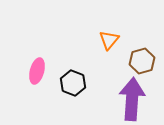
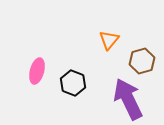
purple arrow: moved 4 px left; rotated 30 degrees counterclockwise
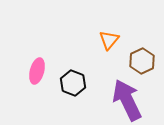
brown hexagon: rotated 10 degrees counterclockwise
purple arrow: moved 1 px left, 1 px down
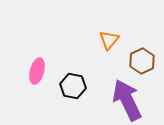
black hexagon: moved 3 px down; rotated 10 degrees counterclockwise
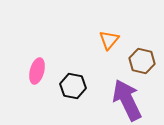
brown hexagon: rotated 20 degrees counterclockwise
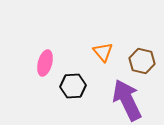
orange triangle: moved 6 px left, 12 px down; rotated 20 degrees counterclockwise
pink ellipse: moved 8 px right, 8 px up
black hexagon: rotated 15 degrees counterclockwise
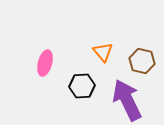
black hexagon: moved 9 px right
